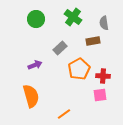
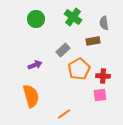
gray rectangle: moved 3 px right, 2 px down
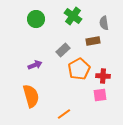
green cross: moved 1 px up
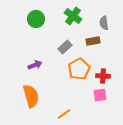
gray rectangle: moved 2 px right, 3 px up
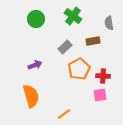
gray semicircle: moved 5 px right
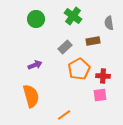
orange line: moved 1 px down
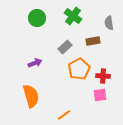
green circle: moved 1 px right, 1 px up
purple arrow: moved 2 px up
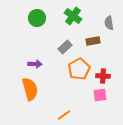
purple arrow: moved 1 px down; rotated 24 degrees clockwise
orange semicircle: moved 1 px left, 7 px up
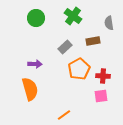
green circle: moved 1 px left
pink square: moved 1 px right, 1 px down
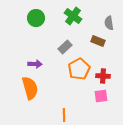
brown rectangle: moved 5 px right; rotated 32 degrees clockwise
orange semicircle: moved 1 px up
orange line: rotated 56 degrees counterclockwise
